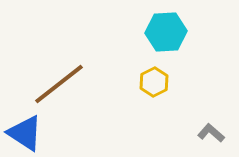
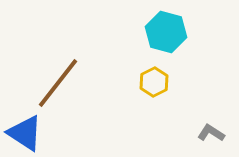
cyan hexagon: rotated 18 degrees clockwise
brown line: moved 1 px left, 1 px up; rotated 14 degrees counterclockwise
gray L-shape: rotated 8 degrees counterclockwise
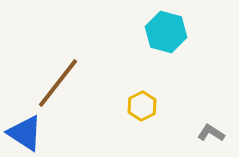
yellow hexagon: moved 12 px left, 24 px down
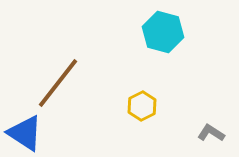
cyan hexagon: moved 3 px left
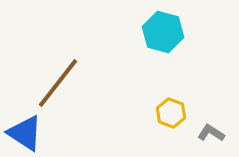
yellow hexagon: moved 29 px right, 7 px down; rotated 12 degrees counterclockwise
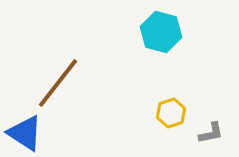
cyan hexagon: moved 2 px left
yellow hexagon: rotated 20 degrees clockwise
gray L-shape: rotated 136 degrees clockwise
